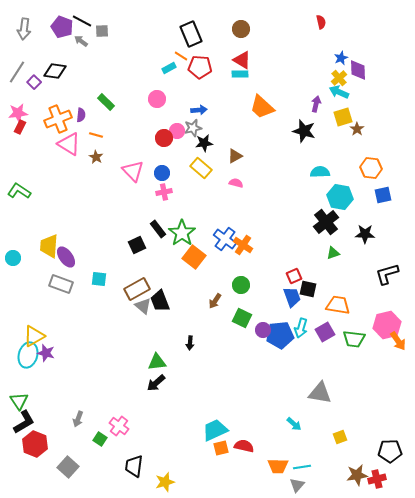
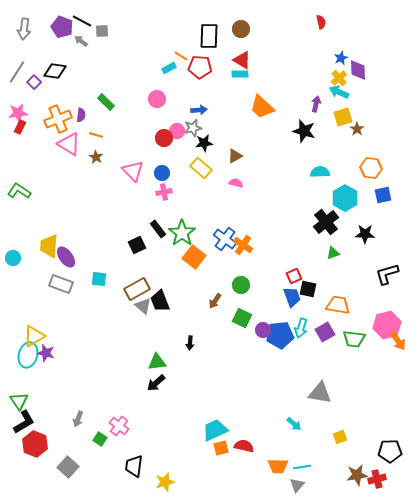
black rectangle at (191, 34): moved 18 px right, 2 px down; rotated 25 degrees clockwise
cyan hexagon at (340, 197): moved 5 px right, 1 px down; rotated 20 degrees clockwise
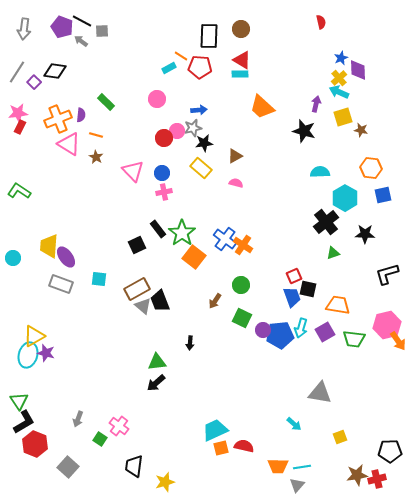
brown star at (357, 129): moved 4 px right, 1 px down; rotated 24 degrees counterclockwise
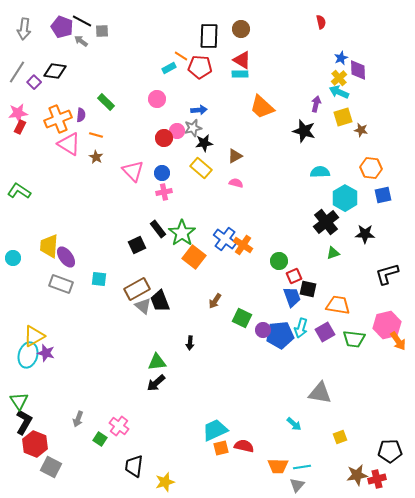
green circle at (241, 285): moved 38 px right, 24 px up
black L-shape at (24, 422): rotated 30 degrees counterclockwise
gray square at (68, 467): moved 17 px left; rotated 15 degrees counterclockwise
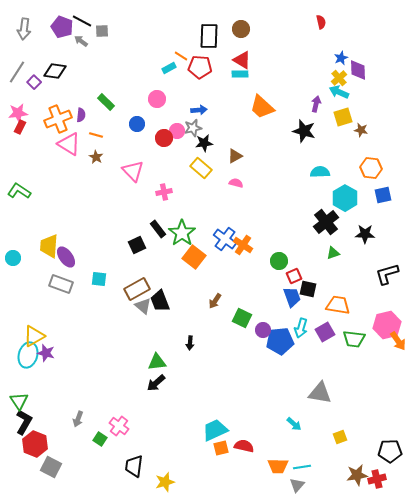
blue circle at (162, 173): moved 25 px left, 49 px up
blue pentagon at (280, 335): moved 6 px down
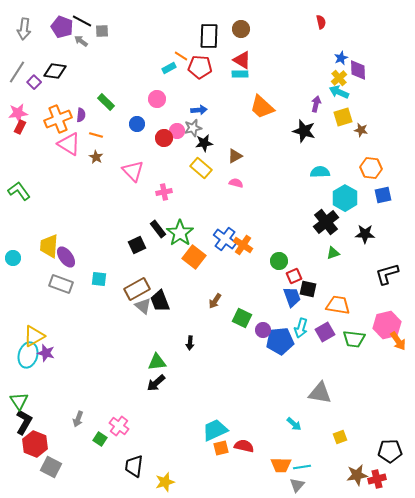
green L-shape at (19, 191): rotated 20 degrees clockwise
green star at (182, 233): moved 2 px left
orange trapezoid at (278, 466): moved 3 px right, 1 px up
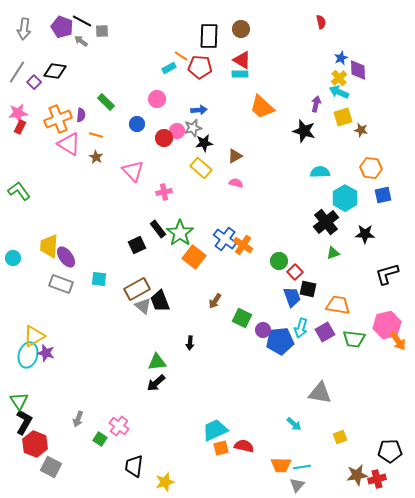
red square at (294, 276): moved 1 px right, 4 px up; rotated 21 degrees counterclockwise
